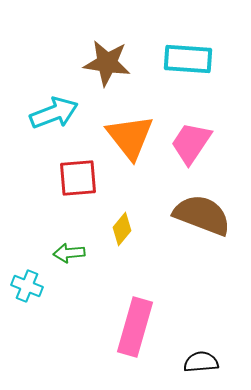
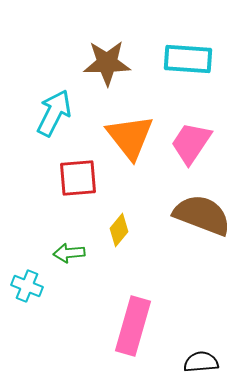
brown star: rotated 9 degrees counterclockwise
cyan arrow: rotated 42 degrees counterclockwise
yellow diamond: moved 3 px left, 1 px down
pink rectangle: moved 2 px left, 1 px up
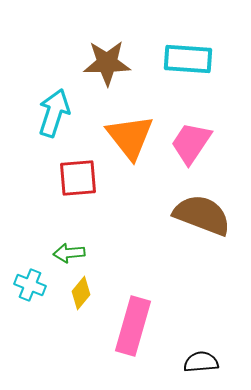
cyan arrow: rotated 9 degrees counterclockwise
yellow diamond: moved 38 px left, 63 px down
cyan cross: moved 3 px right, 1 px up
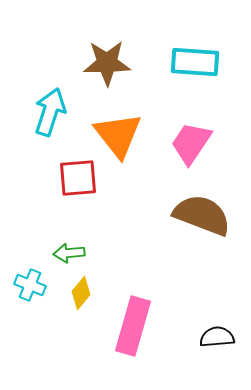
cyan rectangle: moved 7 px right, 3 px down
cyan arrow: moved 4 px left, 1 px up
orange triangle: moved 12 px left, 2 px up
black semicircle: moved 16 px right, 25 px up
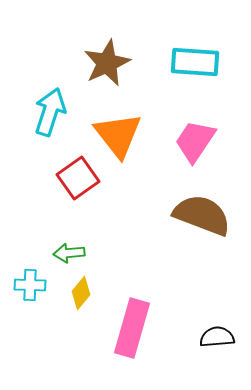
brown star: rotated 24 degrees counterclockwise
pink trapezoid: moved 4 px right, 2 px up
red square: rotated 30 degrees counterclockwise
cyan cross: rotated 20 degrees counterclockwise
pink rectangle: moved 1 px left, 2 px down
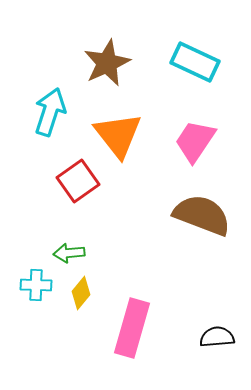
cyan rectangle: rotated 21 degrees clockwise
red square: moved 3 px down
cyan cross: moved 6 px right
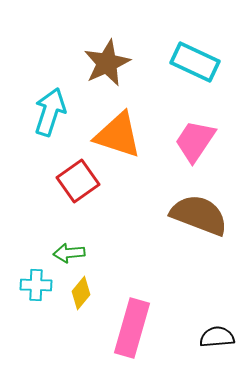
orange triangle: rotated 34 degrees counterclockwise
brown semicircle: moved 3 px left
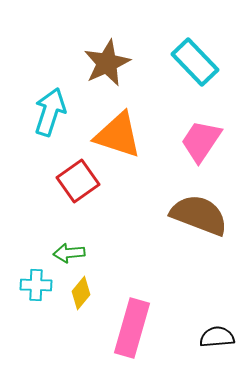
cyan rectangle: rotated 21 degrees clockwise
pink trapezoid: moved 6 px right
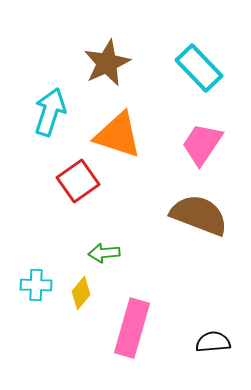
cyan rectangle: moved 4 px right, 6 px down
pink trapezoid: moved 1 px right, 3 px down
green arrow: moved 35 px right
black semicircle: moved 4 px left, 5 px down
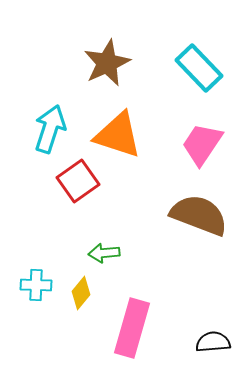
cyan arrow: moved 17 px down
